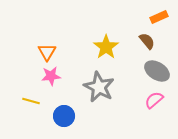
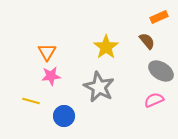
gray ellipse: moved 4 px right
pink semicircle: rotated 18 degrees clockwise
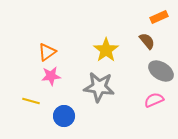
yellow star: moved 3 px down
orange triangle: rotated 24 degrees clockwise
gray star: rotated 20 degrees counterclockwise
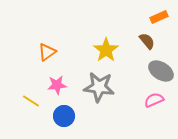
pink star: moved 6 px right, 9 px down
yellow line: rotated 18 degrees clockwise
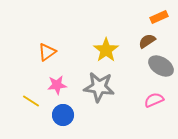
brown semicircle: rotated 84 degrees counterclockwise
gray ellipse: moved 5 px up
blue circle: moved 1 px left, 1 px up
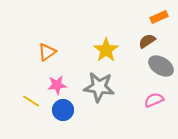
blue circle: moved 5 px up
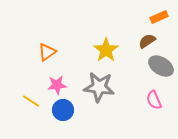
pink semicircle: rotated 90 degrees counterclockwise
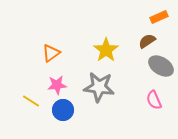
orange triangle: moved 4 px right, 1 px down
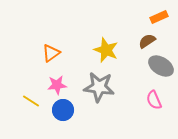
yellow star: rotated 15 degrees counterclockwise
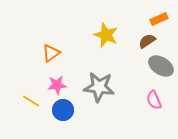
orange rectangle: moved 2 px down
yellow star: moved 15 px up
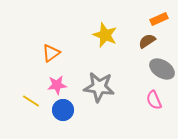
yellow star: moved 1 px left
gray ellipse: moved 1 px right, 3 px down
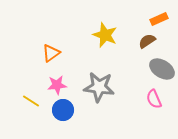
pink semicircle: moved 1 px up
